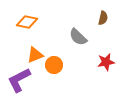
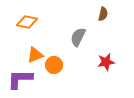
brown semicircle: moved 4 px up
gray semicircle: rotated 72 degrees clockwise
purple L-shape: moved 1 px right, 1 px up; rotated 28 degrees clockwise
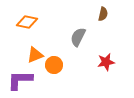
purple L-shape: moved 1 px down
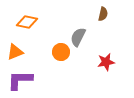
orange triangle: moved 20 px left, 3 px up
orange circle: moved 7 px right, 13 px up
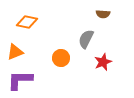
brown semicircle: rotated 80 degrees clockwise
gray semicircle: moved 8 px right, 2 px down
orange circle: moved 6 px down
red star: moved 3 px left; rotated 12 degrees counterclockwise
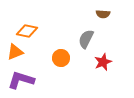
orange diamond: moved 9 px down
purple L-shape: moved 1 px right; rotated 16 degrees clockwise
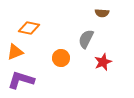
brown semicircle: moved 1 px left, 1 px up
orange diamond: moved 2 px right, 3 px up
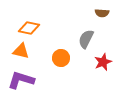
orange triangle: moved 6 px right, 1 px up; rotated 36 degrees clockwise
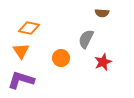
orange triangle: rotated 42 degrees clockwise
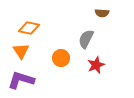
red star: moved 7 px left, 3 px down
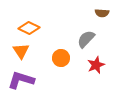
orange diamond: rotated 15 degrees clockwise
gray semicircle: rotated 18 degrees clockwise
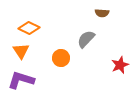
red star: moved 24 px right
